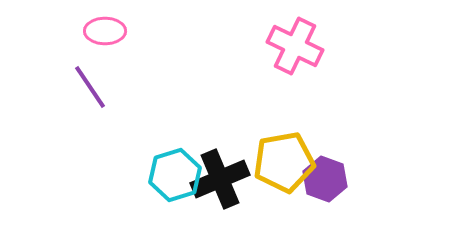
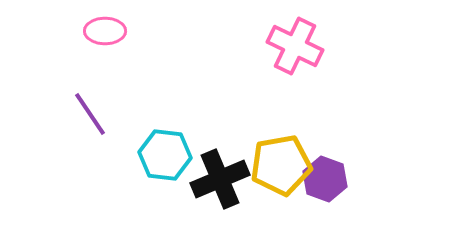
purple line: moved 27 px down
yellow pentagon: moved 3 px left, 3 px down
cyan hexagon: moved 10 px left, 20 px up; rotated 24 degrees clockwise
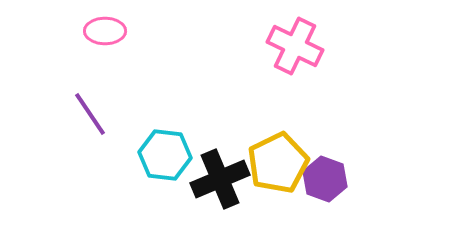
yellow pentagon: moved 3 px left, 2 px up; rotated 16 degrees counterclockwise
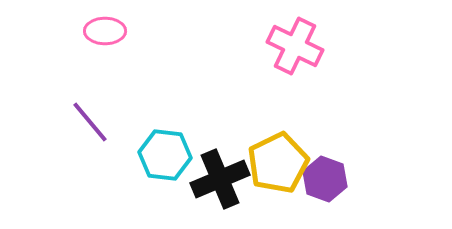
purple line: moved 8 px down; rotated 6 degrees counterclockwise
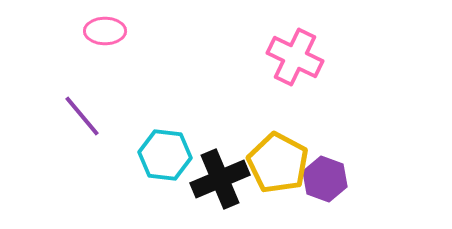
pink cross: moved 11 px down
purple line: moved 8 px left, 6 px up
yellow pentagon: rotated 18 degrees counterclockwise
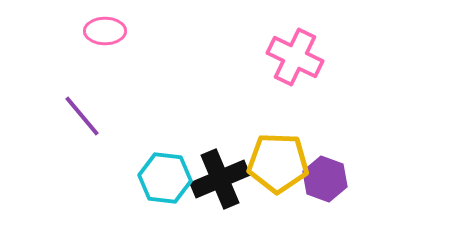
cyan hexagon: moved 23 px down
yellow pentagon: rotated 26 degrees counterclockwise
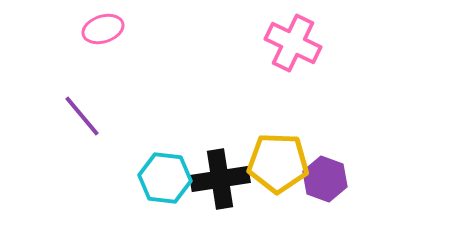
pink ellipse: moved 2 px left, 2 px up; rotated 18 degrees counterclockwise
pink cross: moved 2 px left, 14 px up
black cross: rotated 14 degrees clockwise
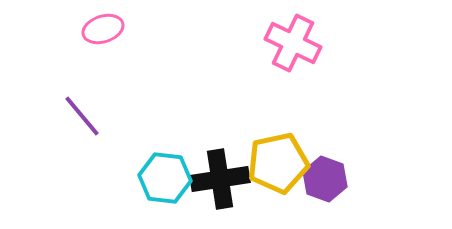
yellow pentagon: rotated 14 degrees counterclockwise
